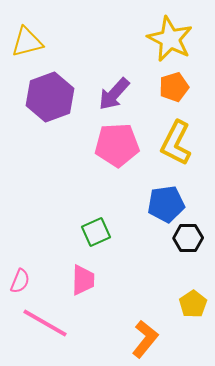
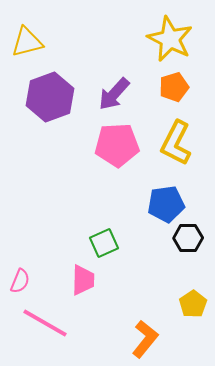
green square: moved 8 px right, 11 px down
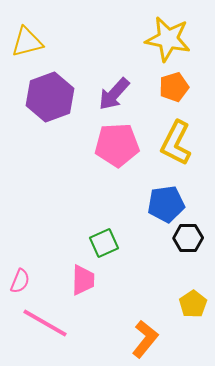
yellow star: moved 2 px left; rotated 15 degrees counterclockwise
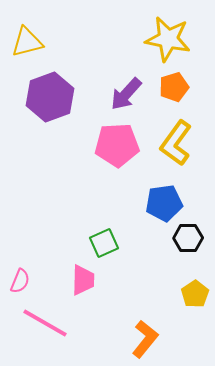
purple arrow: moved 12 px right
yellow L-shape: rotated 9 degrees clockwise
blue pentagon: moved 2 px left, 1 px up
yellow pentagon: moved 2 px right, 10 px up
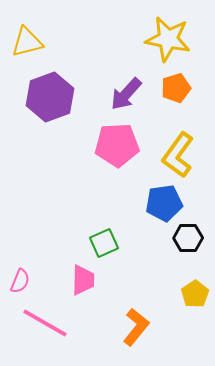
orange pentagon: moved 2 px right, 1 px down
yellow L-shape: moved 2 px right, 12 px down
orange L-shape: moved 9 px left, 12 px up
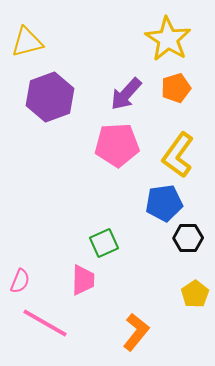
yellow star: rotated 21 degrees clockwise
orange L-shape: moved 5 px down
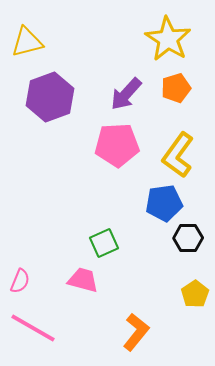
pink trapezoid: rotated 76 degrees counterclockwise
pink line: moved 12 px left, 5 px down
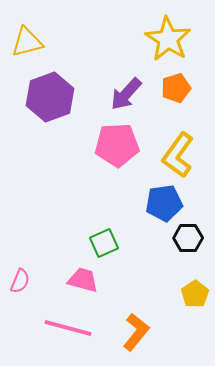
pink line: moved 35 px right; rotated 15 degrees counterclockwise
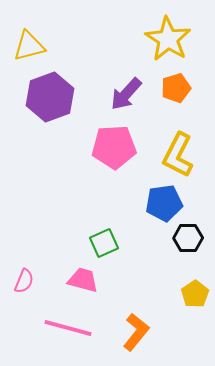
yellow triangle: moved 2 px right, 4 px down
pink pentagon: moved 3 px left, 2 px down
yellow L-shape: rotated 9 degrees counterclockwise
pink semicircle: moved 4 px right
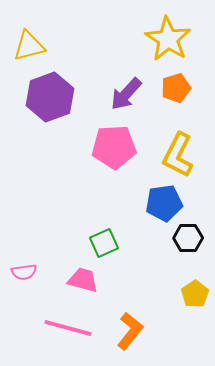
pink semicircle: moved 9 px up; rotated 60 degrees clockwise
orange L-shape: moved 6 px left, 1 px up
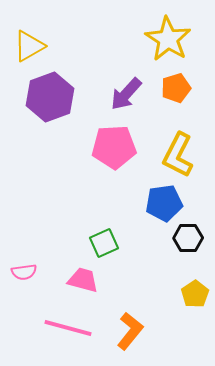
yellow triangle: rotated 16 degrees counterclockwise
